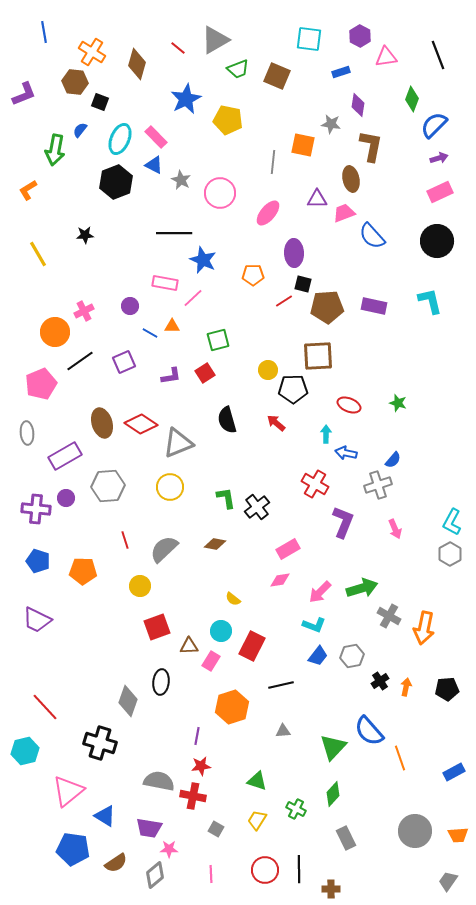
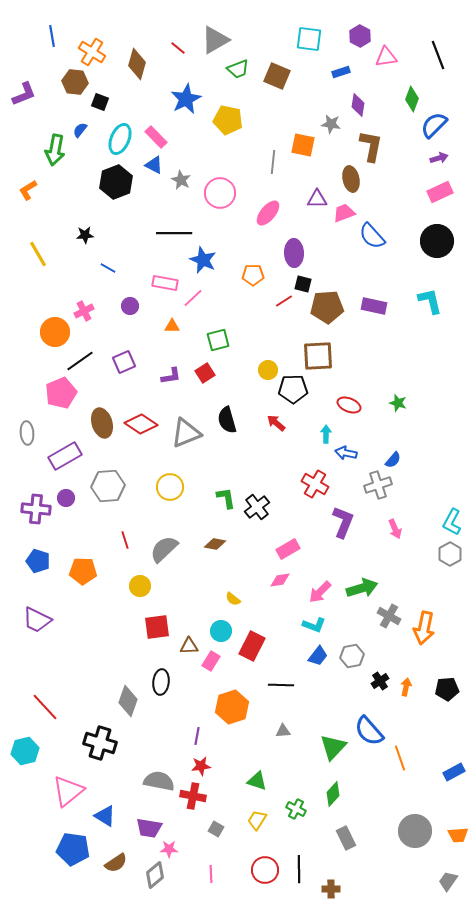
blue line at (44, 32): moved 8 px right, 4 px down
blue line at (150, 333): moved 42 px left, 65 px up
pink pentagon at (41, 384): moved 20 px right, 9 px down
gray triangle at (178, 443): moved 8 px right, 10 px up
red square at (157, 627): rotated 12 degrees clockwise
black line at (281, 685): rotated 15 degrees clockwise
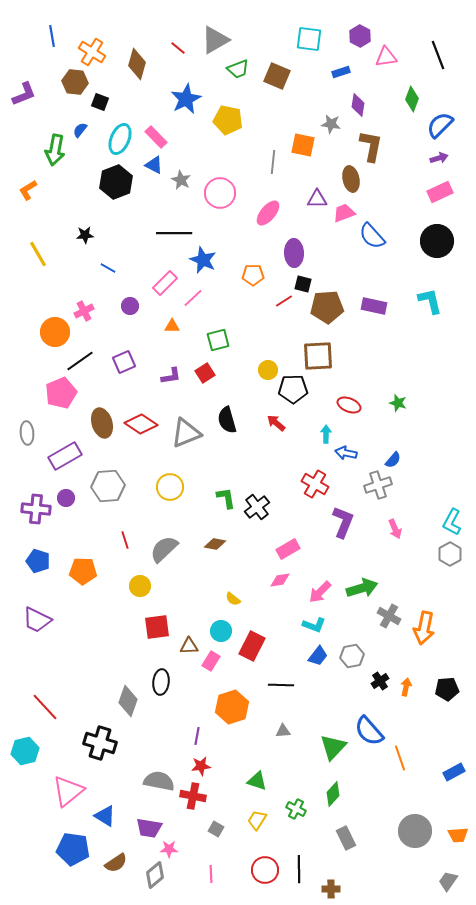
blue semicircle at (434, 125): moved 6 px right
pink rectangle at (165, 283): rotated 55 degrees counterclockwise
